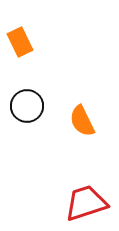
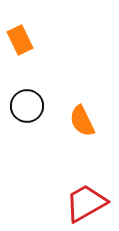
orange rectangle: moved 2 px up
red trapezoid: rotated 12 degrees counterclockwise
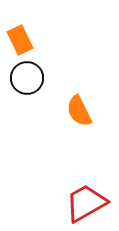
black circle: moved 28 px up
orange semicircle: moved 3 px left, 10 px up
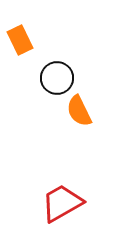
black circle: moved 30 px right
red trapezoid: moved 24 px left
